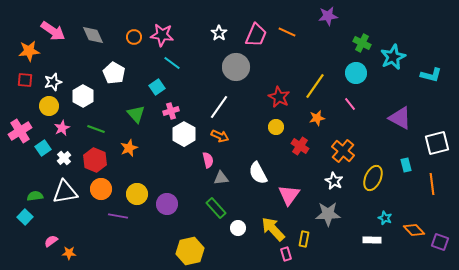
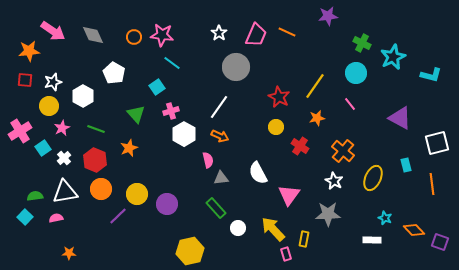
purple line at (118, 216): rotated 54 degrees counterclockwise
pink semicircle at (51, 241): moved 5 px right, 23 px up; rotated 24 degrees clockwise
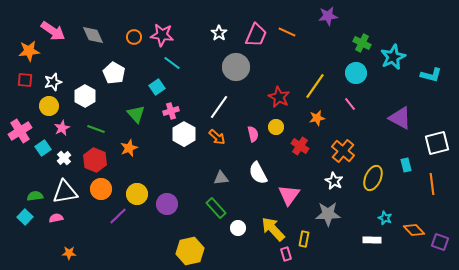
white hexagon at (83, 96): moved 2 px right
orange arrow at (220, 136): moved 3 px left, 1 px down; rotated 18 degrees clockwise
pink semicircle at (208, 160): moved 45 px right, 26 px up
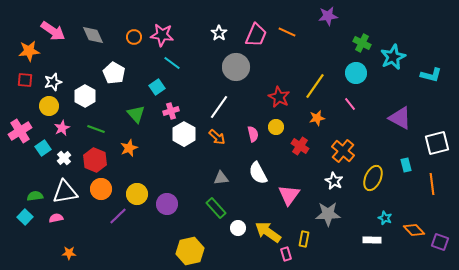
yellow arrow at (273, 229): moved 5 px left, 3 px down; rotated 12 degrees counterclockwise
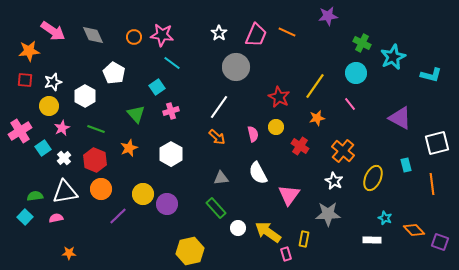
white hexagon at (184, 134): moved 13 px left, 20 px down
yellow circle at (137, 194): moved 6 px right
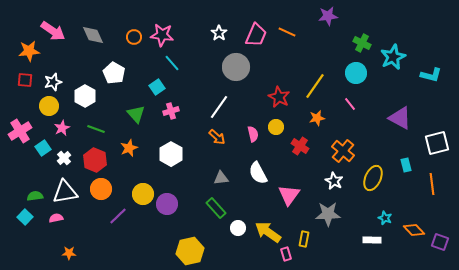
cyan line at (172, 63): rotated 12 degrees clockwise
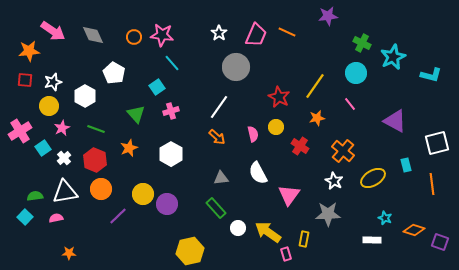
purple triangle at (400, 118): moved 5 px left, 3 px down
yellow ellipse at (373, 178): rotated 35 degrees clockwise
orange diamond at (414, 230): rotated 30 degrees counterclockwise
